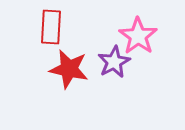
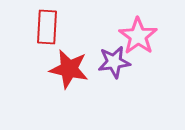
red rectangle: moved 4 px left
purple star: rotated 20 degrees clockwise
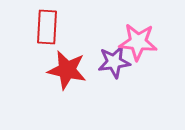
pink star: moved 6 px down; rotated 30 degrees counterclockwise
red star: moved 2 px left, 1 px down
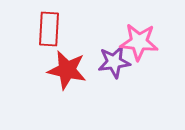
red rectangle: moved 2 px right, 2 px down
pink star: moved 1 px right
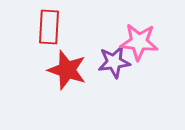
red rectangle: moved 2 px up
red star: rotated 6 degrees clockwise
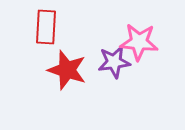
red rectangle: moved 3 px left
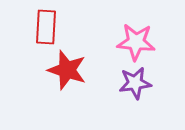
pink star: moved 3 px left
purple star: moved 21 px right, 21 px down
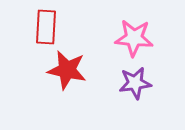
pink star: moved 2 px left, 4 px up
red star: rotated 6 degrees counterclockwise
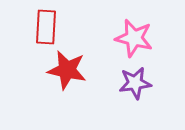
pink star: rotated 9 degrees clockwise
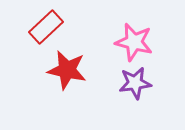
red rectangle: rotated 44 degrees clockwise
pink star: moved 4 px down
